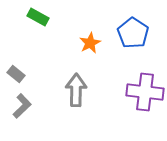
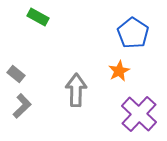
orange star: moved 29 px right, 28 px down
purple cross: moved 6 px left, 22 px down; rotated 36 degrees clockwise
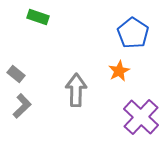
green rectangle: rotated 10 degrees counterclockwise
purple cross: moved 2 px right, 3 px down
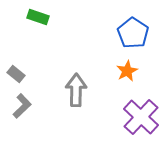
orange star: moved 8 px right
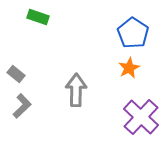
orange star: moved 2 px right, 3 px up
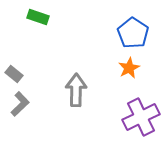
gray rectangle: moved 2 px left
gray L-shape: moved 2 px left, 2 px up
purple cross: rotated 21 degrees clockwise
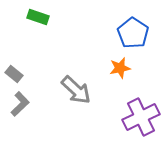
orange star: moved 9 px left; rotated 15 degrees clockwise
gray arrow: rotated 132 degrees clockwise
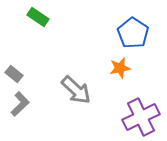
green rectangle: rotated 15 degrees clockwise
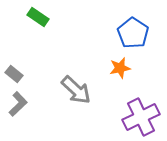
gray L-shape: moved 2 px left
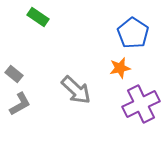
gray L-shape: moved 2 px right; rotated 15 degrees clockwise
purple cross: moved 13 px up
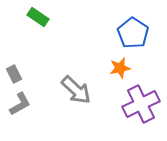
gray rectangle: rotated 24 degrees clockwise
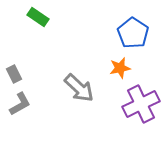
gray arrow: moved 3 px right, 2 px up
